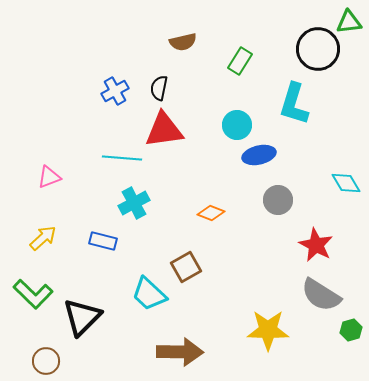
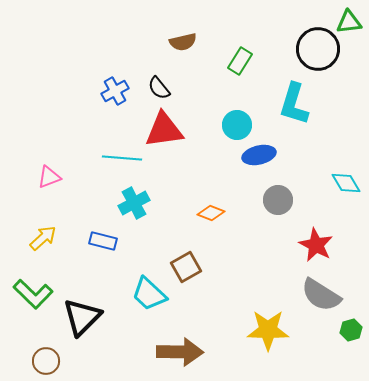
black semicircle: rotated 50 degrees counterclockwise
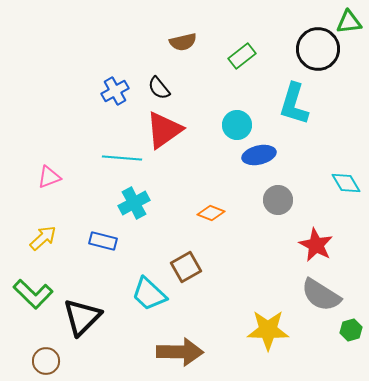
green rectangle: moved 2 px right, 5 px up; rotated 20 degrees clockwise
red triangle: rotated 27 degrees counterclockwise
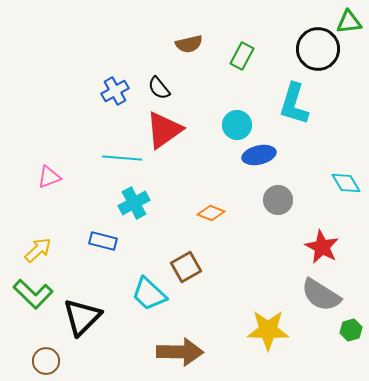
brown semicircle: moved 6 px right, 2 px down
green rectangle: rotated 24 degrees counterclockwise
yellow arrow: moved 5 px left, 12 px down
red star: moved 6 px right, 2 px down
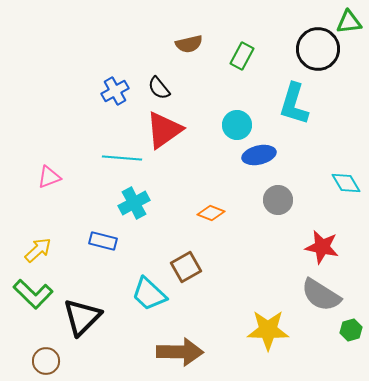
red star: rotated 16 degrees counterclockwise
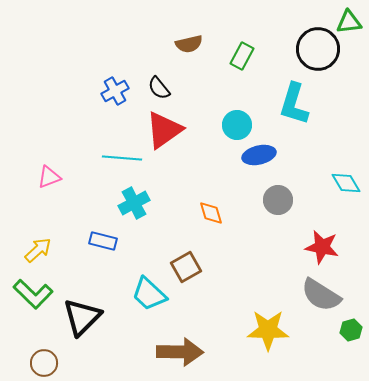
orange diamond: rotated 52 degrees clockwise
brown circle: moved 2 px left, 2 px down
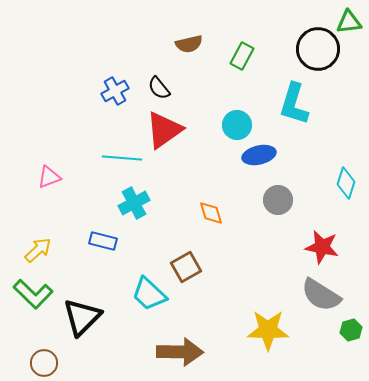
cyan diamond: rotated 48 degrees clockwise
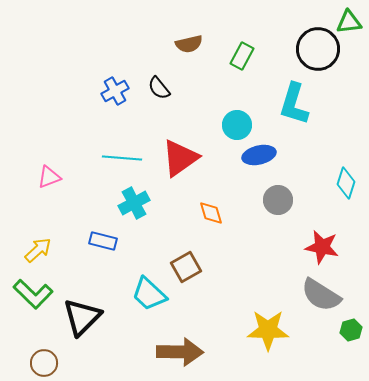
red triangle: moved 16 px right, 28 px down
